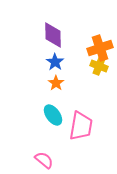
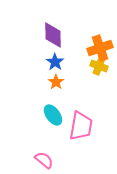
orange star: moved 1 px up
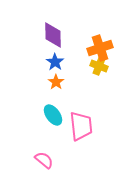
pink trapezoid: rotated 16 degrees counterclockwise
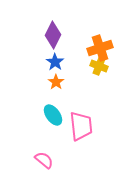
purple diamond: rotated 28 degrees clockwise
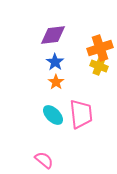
purple diamond: rotated 56 degrees clockwise
cyan ellipse: rotated 10 degrees counterclockwise
pink trapezoid: moved 12 px up
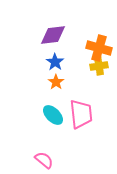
orange cross: moved 1 px left; rotated 35 degrees clockwise
yellow cross: rotated 30 degrees counterclockwise
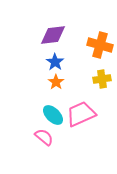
orange cross: moved 1 px right, 3 px up
yellow cross: moved 3 px right, 13 px down
pink trapezoid: rotated 108 degrees counterclockwise
pink semicircle: moved 23 px up
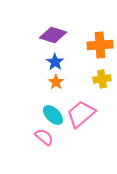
purple diamond: rotated 24 degrees clockwise
orange cross: rotated 20 degrees counterclockwise
pink trapezoid: rotated 16 degrees counterclockwise
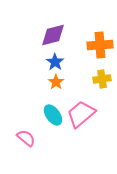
purple diamond: rotated 32 degrees counterclockwise
cyan ellipse: rotated 10 degrees clockwise
pink semicircle: moved 18 px left, 1 px down
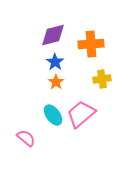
orange cross: moved 9 px left, 1 px up
